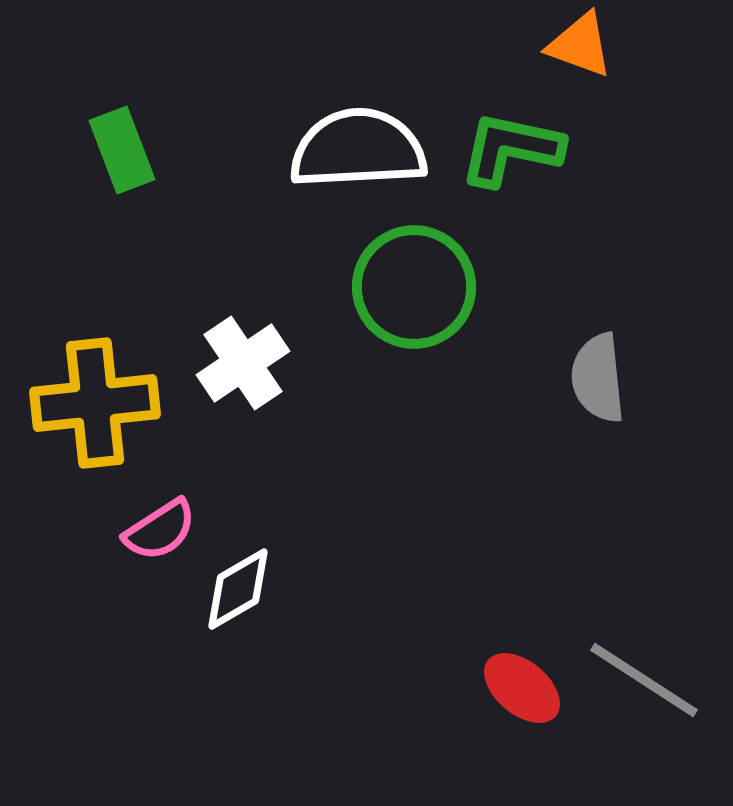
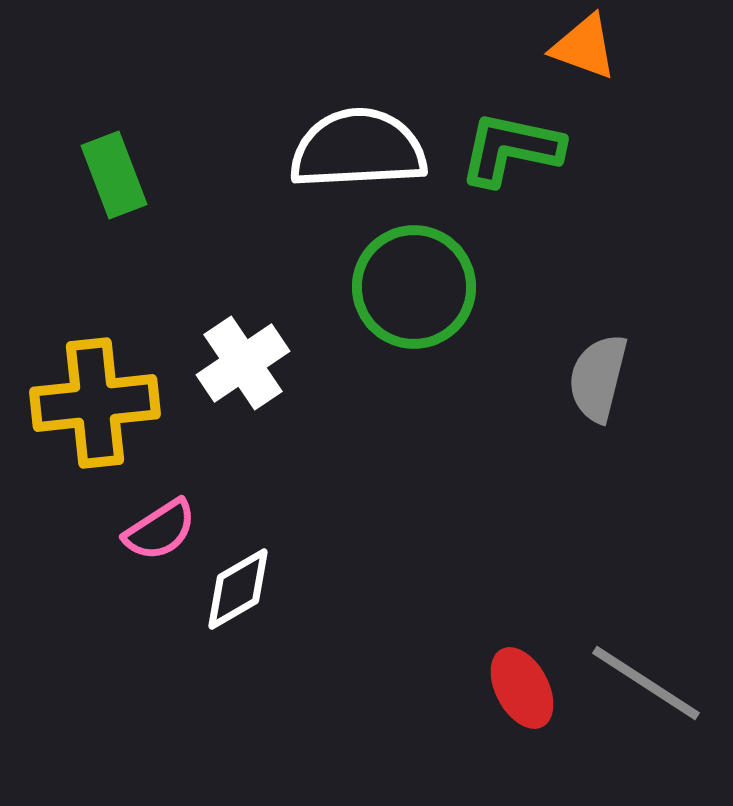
orange triangle: moved 4 px right, 2 px down
green rectangle: moved 8 px left, 25 px down
gray semicircle: rotated 20 degrees clockwise
gray line: moved 2 px right, 3 px down
red ellipse: rotated 22 degrees clockwise
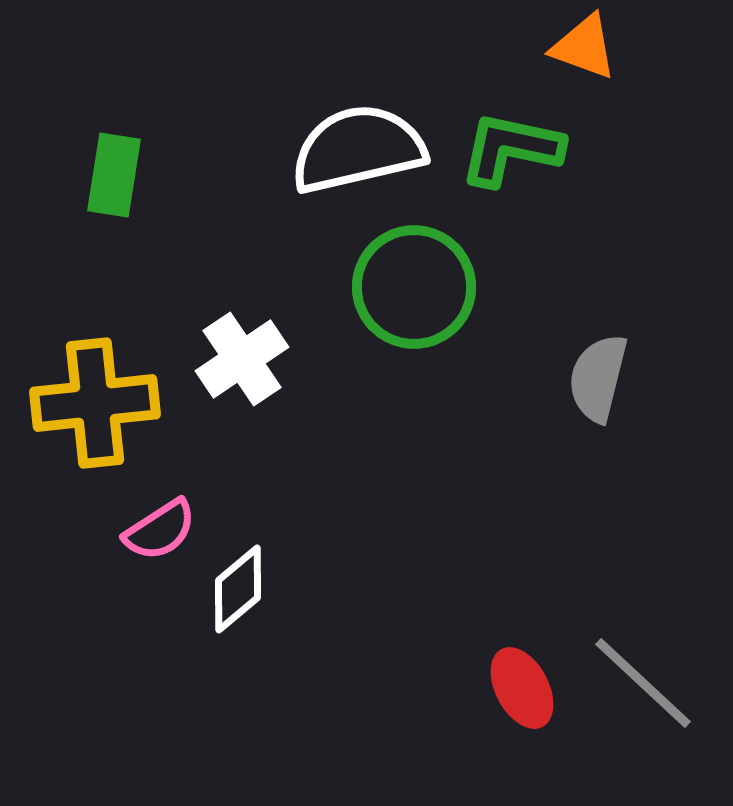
white semicircle: rotated 10 degrees counterclockwise
green rectangle: rotated 30 degrees clockwise
white cross: moved 1 px left, 4 px up
white diamond: rotated 10 degrees counterclockwise
gray line: moved 3 px left; rotated 10 degrees clockwise
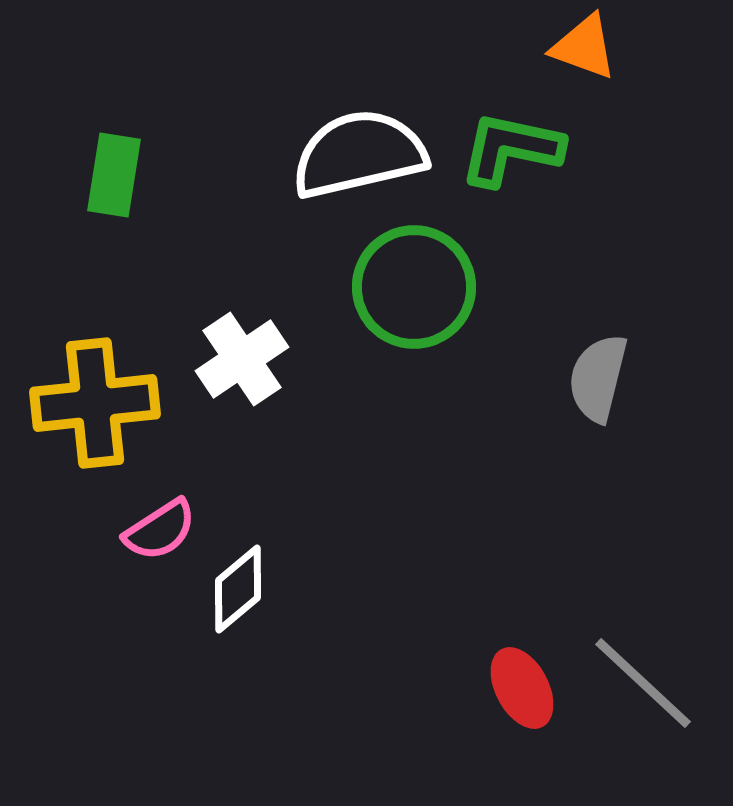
white semicircle: moved 1 px right, 5 px down
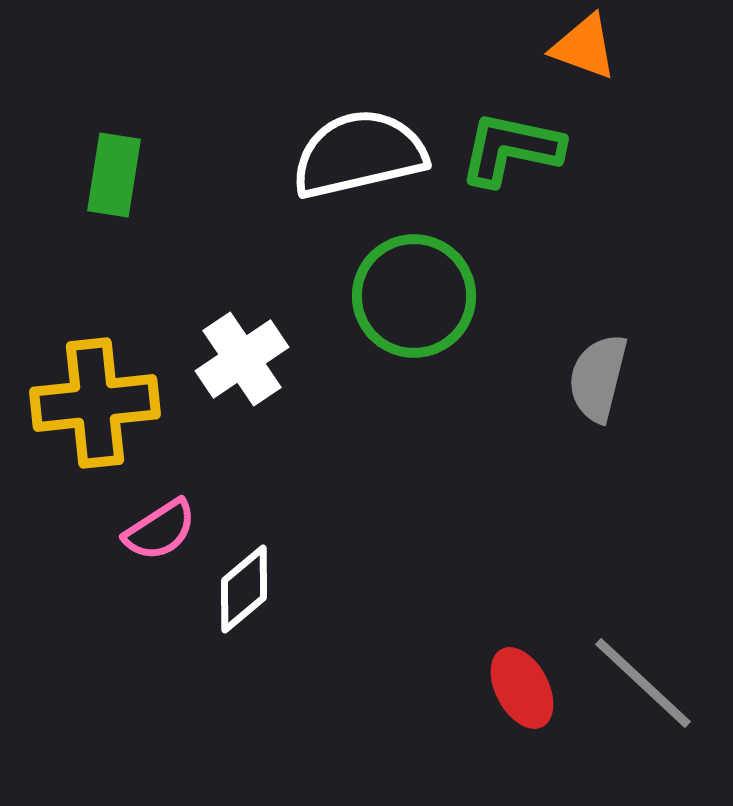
green circle: moved 9 px down
white diamond: moved 6 px right
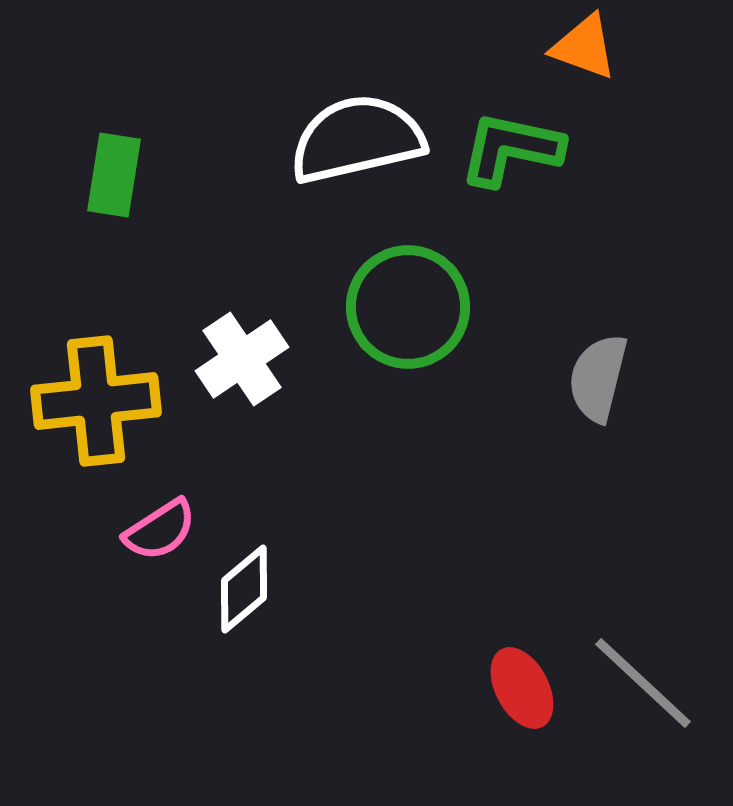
white semicircle: moved 2 px left, 15 px up
green circle: moved 6 px left, 11 px down
yellow cross: moved 1 px right, 2 px up
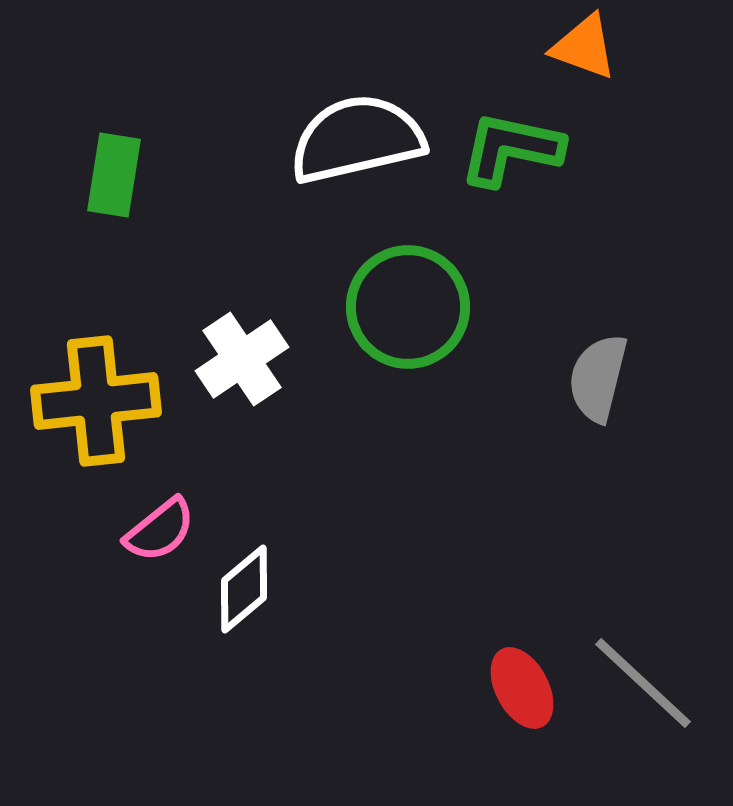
pink semicircle: rotated 6 degrees counterclockwise
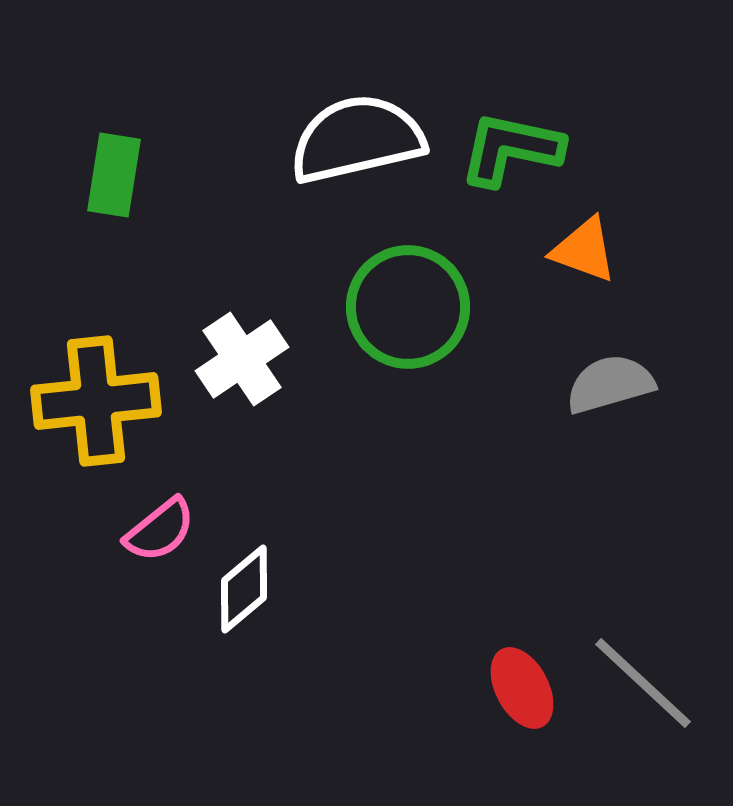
orange triangle: moved 203 px down
gray semicircle: moved 12 px right, 6 px down; rotated 60 degrees clockwise
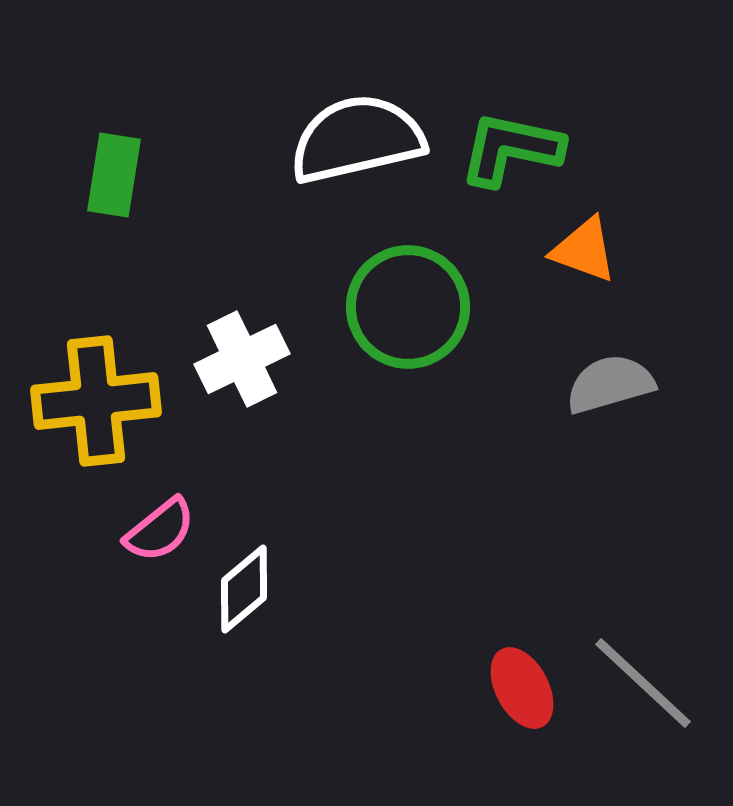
white cross: rotated 8 degrees clockwise
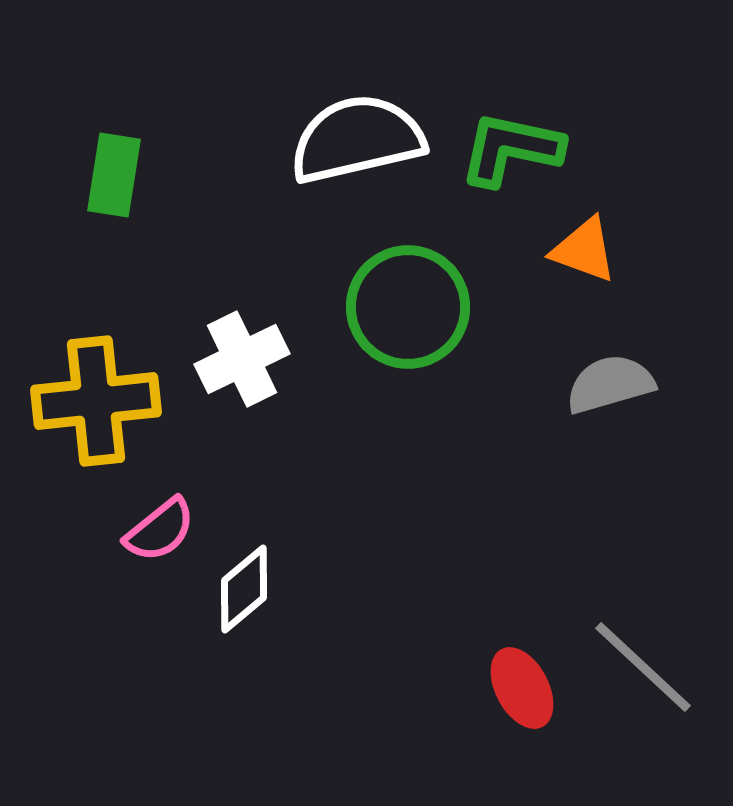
gray line: moved 16 px up
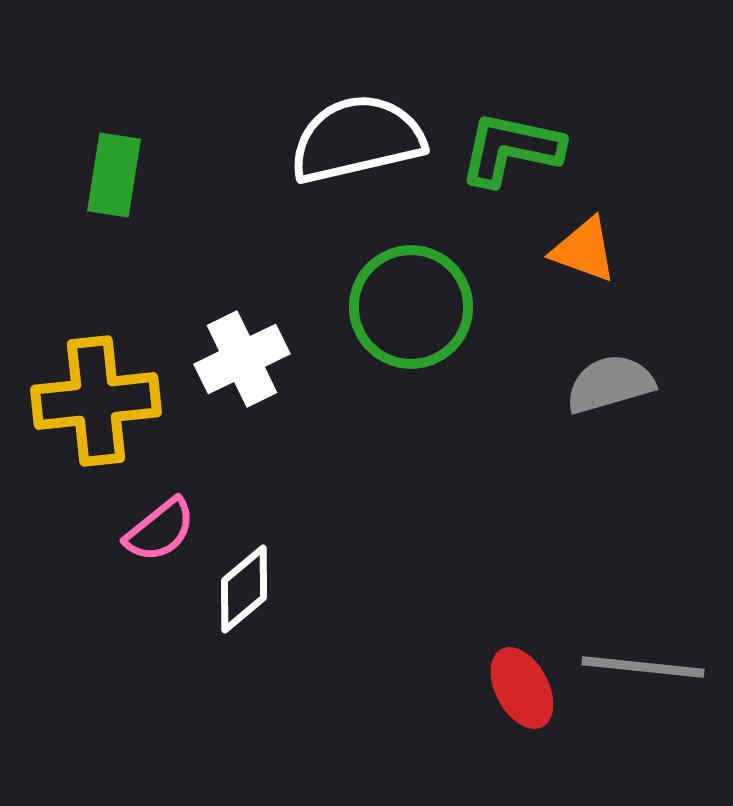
green circle: moved 3 px right
gray line: rotated 37 degrees counterclockwise
